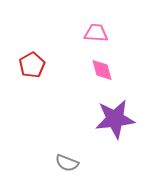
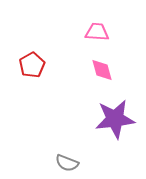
pink trapezoid: moved 1 px right, 1 px up
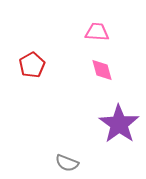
purple star: moved 4 px right, 5 px down; rotated 30 degrees counterclockwise
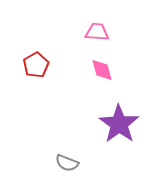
red pentagon: moved 4 px right
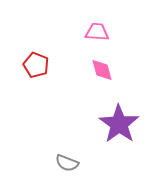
red pentagon: rotated 20 degrees counterclockwise
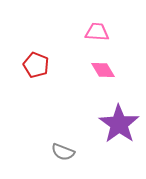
pink diamond: moved 1 px right; rotated 15 degrees counterclockwise
gray semicircle: moved 4 px left, 11 px up
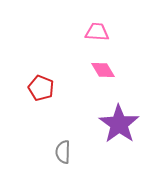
red pentagon: moved 5 px right, 23 px down
gray semicircle: rotated 70 degrees clockwise
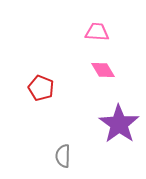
gray semicircle: moved 4 px down
